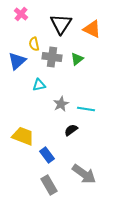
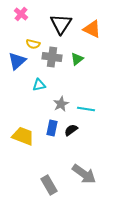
yellow semicircle: moved 1 px left; rotated 64 degrees counterclockwise
blue rectangle: moved 5 px right, 27 px up; rotated 49 degrees clockwise
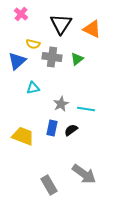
cyan triangle: moved 6 px left, 3 px down
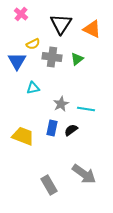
yellow semicircle: rotated 40 degrees counterclockwise
blue triangle: rotated 18 degrees counterclockwise
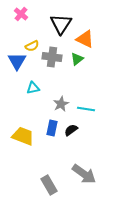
orange triangle: moved 7 px left, 10 px down
yellow semicircle: moved 1 px left, 2 px down
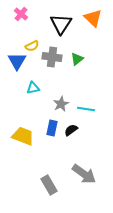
orange triangle: moved 8 px right, 21 px up; rotated 18 degrees clockwise
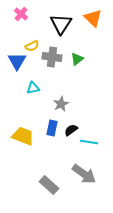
cyan line: moved 3 px right, 33 px down
gray rectangle: rotated 18 degrees counterclockwise
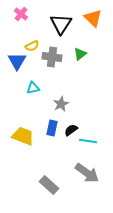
green triangle: moved 3 px right, 5 px up
cyan line: moved 1 px left, 1 px up
gray arrow: moved 3 px right, 1 px up
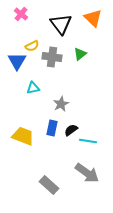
black triangle: rotated 10 degrees counterclockwise
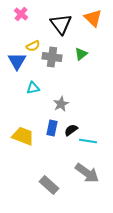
yellow semicircle: moved 1 px right
green triangle: moved 1 px right
